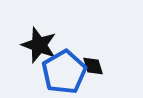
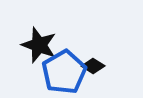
black diamond: rotated 40 degrees counterclockwise
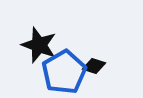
black diamond: moved 1 px right; rotated 15 degrees counterclockwise
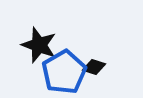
black diamond: moved 1 px down
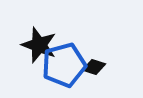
blue pentagon: moved 7 px up; rotated 15 degrees clockwise
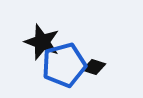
black star: moved 3 px right, 3 px up
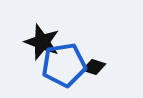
blue pentagon: rotated 6 degrees clockwise
